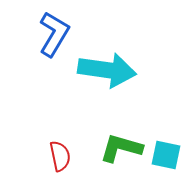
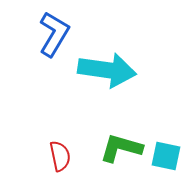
cyan square: moved 1 px down
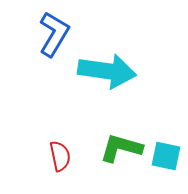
cyan arrow: moved 1 px down
